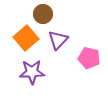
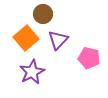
purple star: rotated 25 degrees counterclockwise
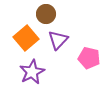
brown circle: moved 3 px right
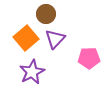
purple triangle: moved 3 px left, 1 px up
pink pentagon: rotated 15 degrees counterclockwise
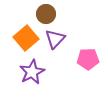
pink pentagon: moved 1 px left, 1 px down
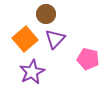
orange square: moved 1 px left, 1 px down
pink pentagon: rotated 15 degrees clockwise
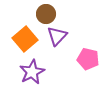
purple triangle: moved 2 px right, 3 px up
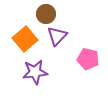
purple star: moved 3 px right; rotated 20 degrees clockwise
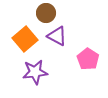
brown circle: moved 1 px up
purple triangle: rotated 45 degrees counterclockwise
pink pentagon: rotated 20 degrees clockwise
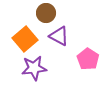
purple triangle: moved 2 px right
purple star: moved 1 px left, 4 px up
